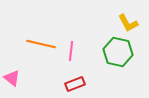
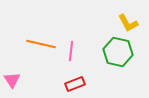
pink triangle: moved 2 px down; rotated 18 degrees clockwise
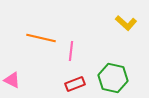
yellow L-shape: moved 2 px left; rotated 20 degrees counterclockwise
orange line: moved 6 px up
green hexagon: moved 5 px left, 26 px down
pink triangle: rotated 30 degrees counterclockwise
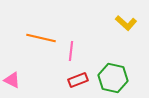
red rectangle: moved 3 px right, 4 px up
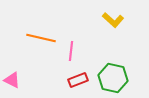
yellow L-shape: moved 13 px left, 3 px up
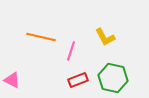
yellow L-shape: moved 8 px left, 17 px down; rotated 20 degrees clockwise
orange line: moved 1 px up
pink line: rotated 12 degrees clockwise
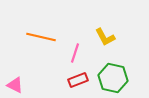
pink line: moved 4 px right, 2 px down
pink triangle: moved 3 px right, 5 px down
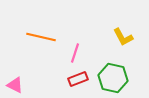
yellow L-shape: moved 18 px right
red rectangle: moved 1 px up
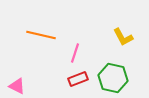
orange line: moved 2 px up
pink triangle: moved 2 px right, 1 px down
